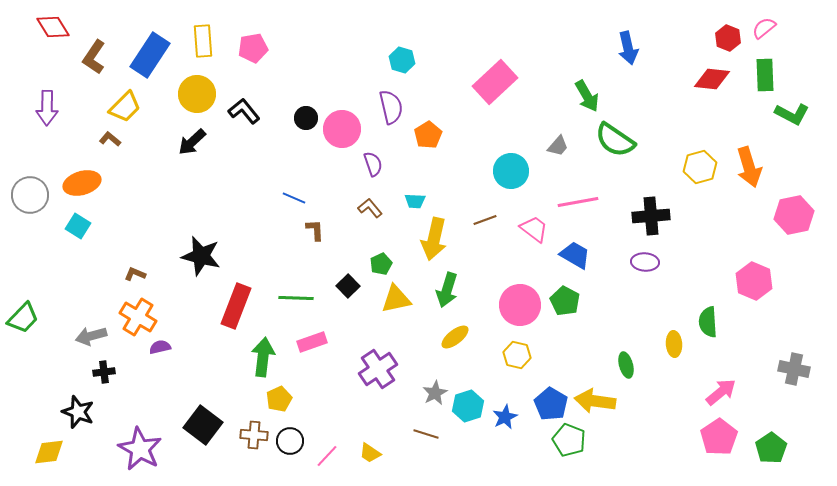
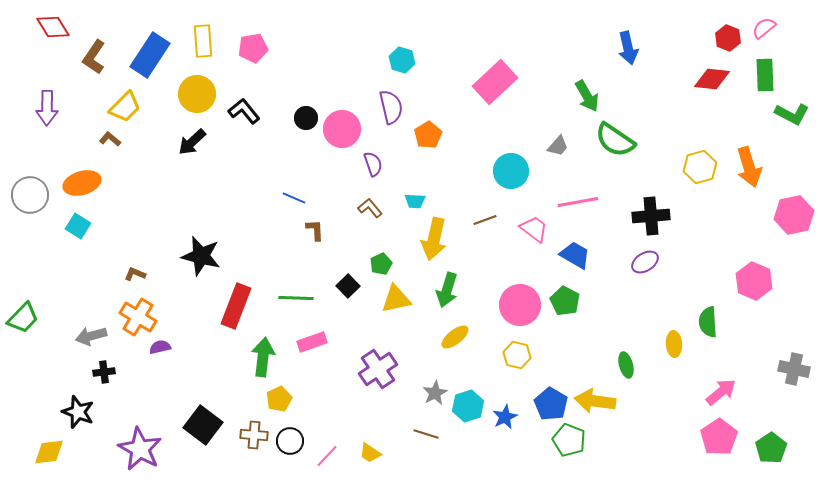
purple ellipse at (645, 262): rotated 36 degrees counterclockwise
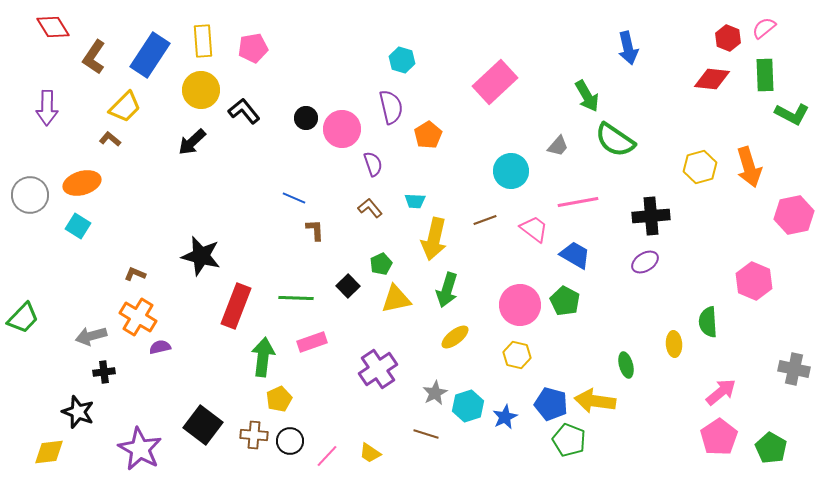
yellow circle at (197, 94): moved 4 px right, 4 px up
blue pentagon at (551, 404): rotated 16 degrees counterclockwise
green pentagon at (771, 448): rotated 8 degrees counterclockwise
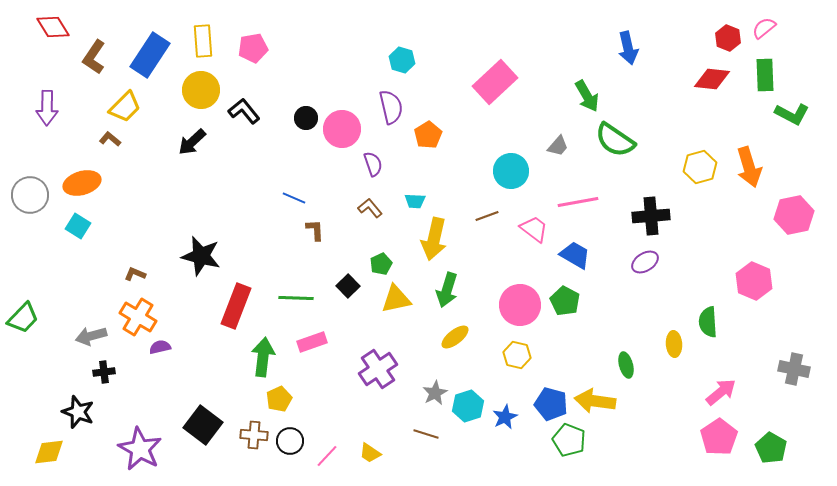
brown line at (485, 220): moved 2 px right, 4 px up
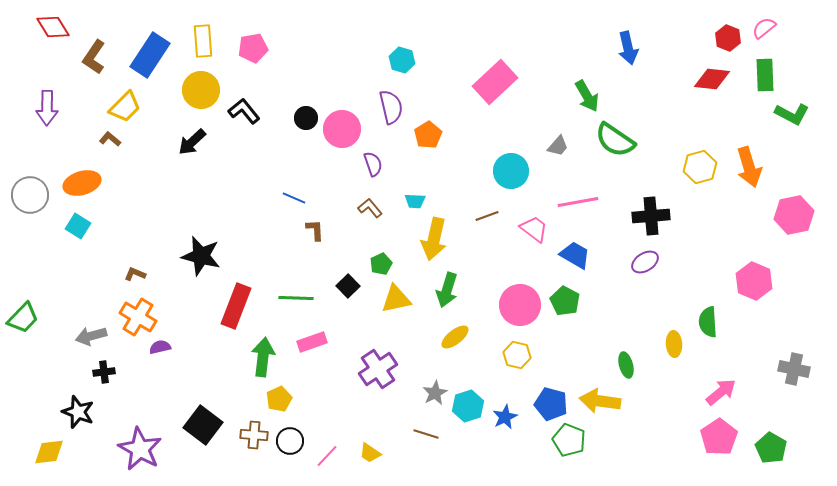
yellow arrow at (595, 401): moved 5 px right
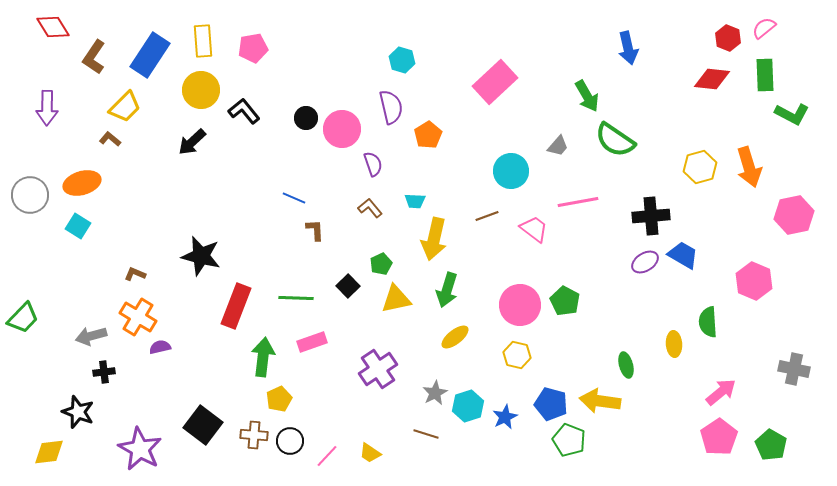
blue trapezoid at (575, 255): moved 108 px right
green pentagon at (771, 448): moved 3 px up
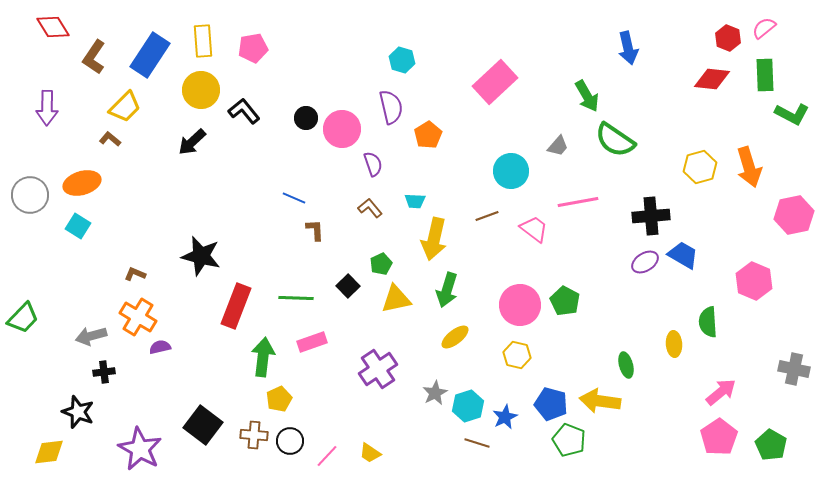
brown line at (426, 434): moved 51 px right, 9 px down
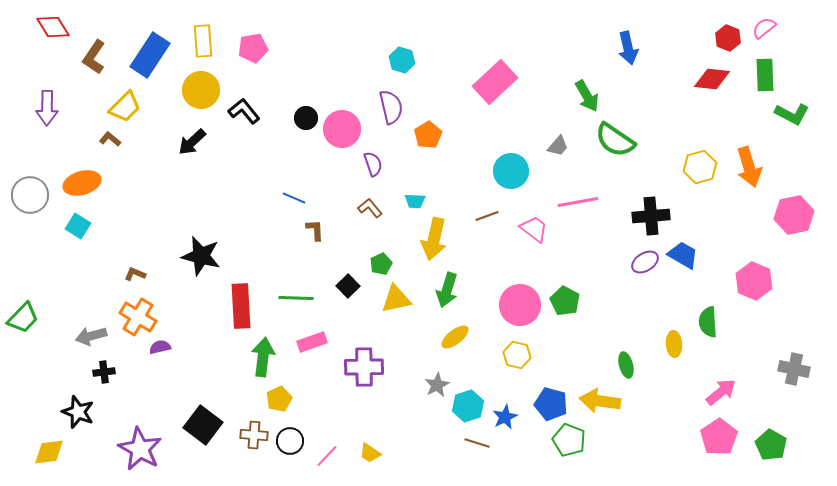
red rectangle at (236, 306): moved 5 px right; rotated 24 degrees counterclockwise
purple cross at (378, 369): moved 14 px left, 2 px up; rotated 33 degrees clockwise
gray star at (435, 393): moved 2 px right, 8 px up
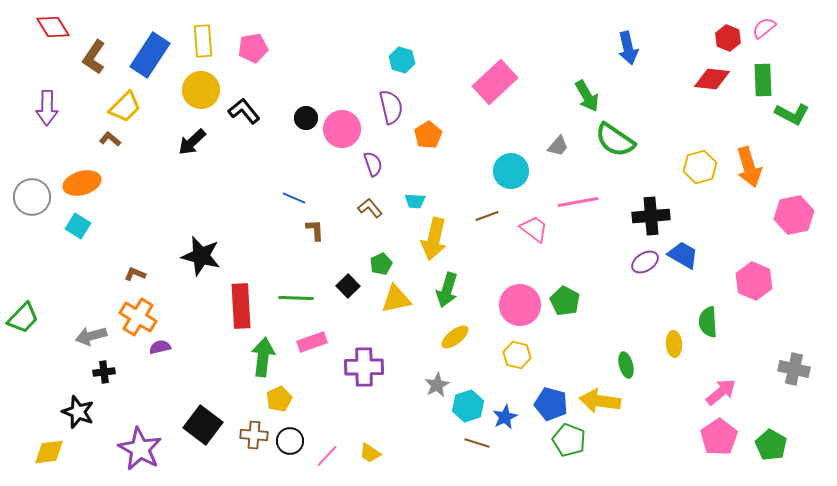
green rectangle at (765, 75): moved 2 px left, 5 px down
gray circle at (30, 195): moved 2 px right, 2 px down
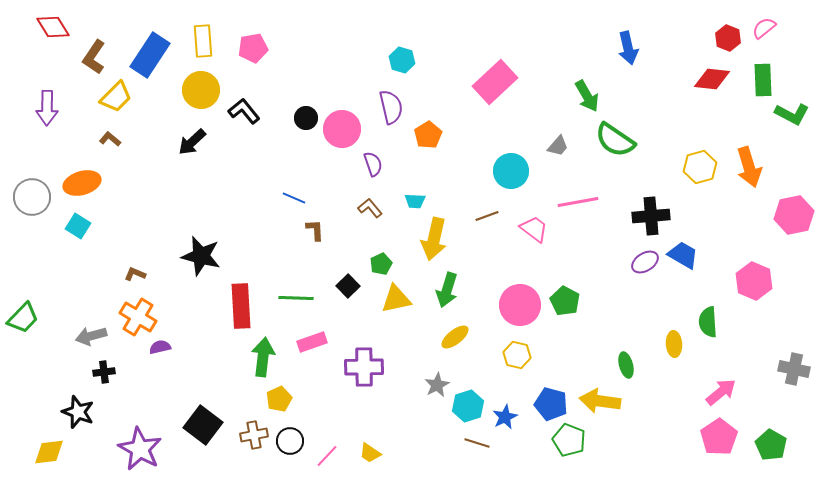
yellow trapezoid at (125, 107): moved 9 px left, 10 px up
brown cross at (254, 435): rotated 16 degrees counterclockwise
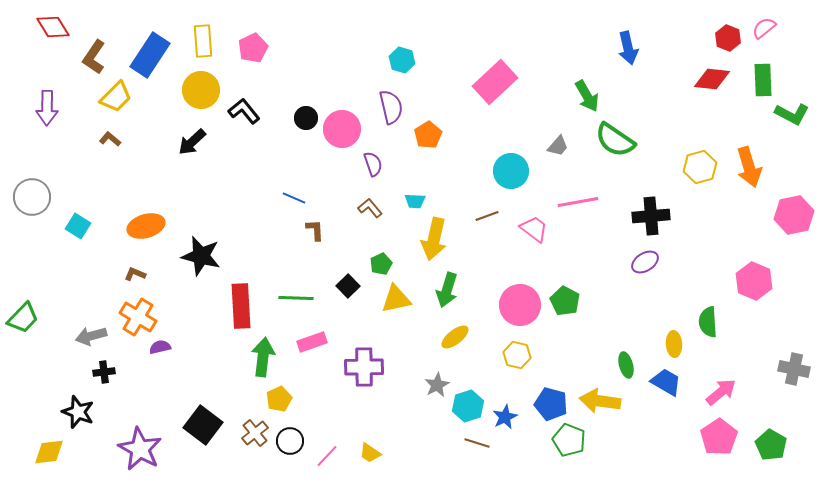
pink pentagon at (253, 48): rotated 16 degrees counterclockwise
orange ellipse at (82, 183): moved 64 px right, 43 px down
blue trapezoid at (683, 255): moved 17 px left, 127 px down
brown cross at (254, 435): moved 1 px right, 2 px up; rotated 28 degrees counterclockwise
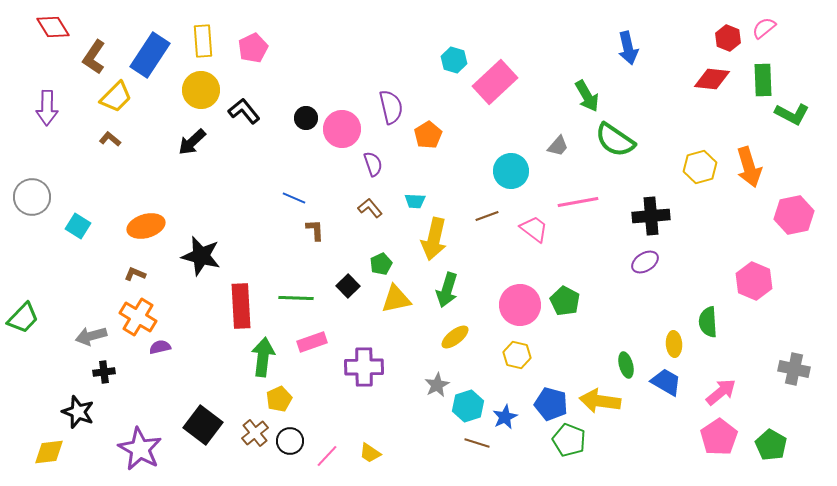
cyan hexagon at (402, 60): moved 52 px right
